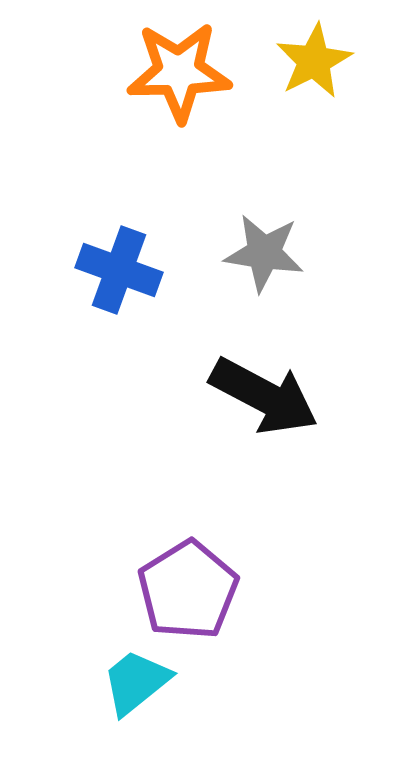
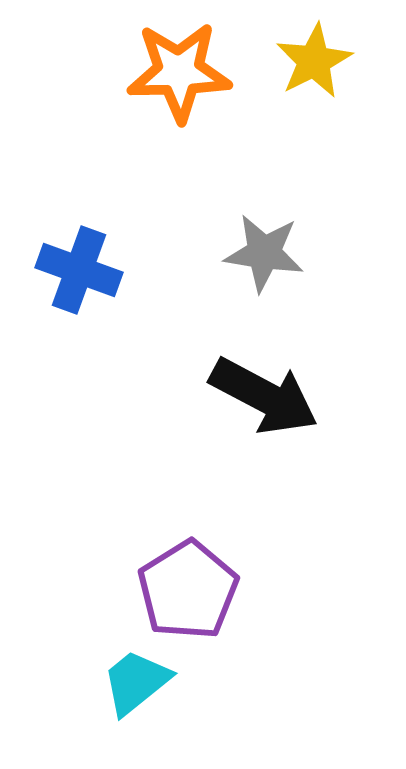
blue cross: moved 40 px left
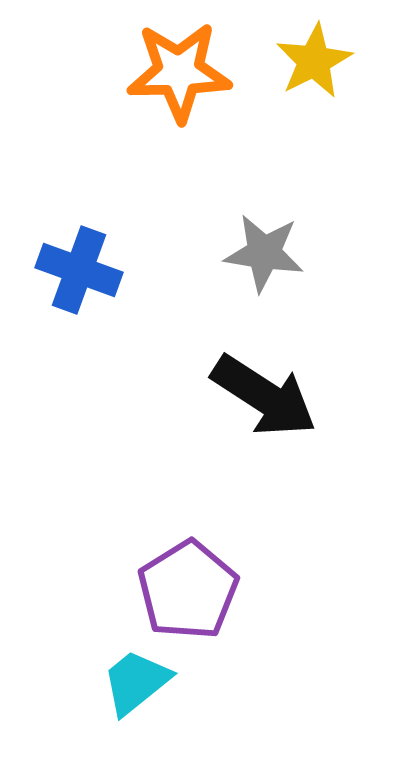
black arrow: rotated 5 degrees clockwise
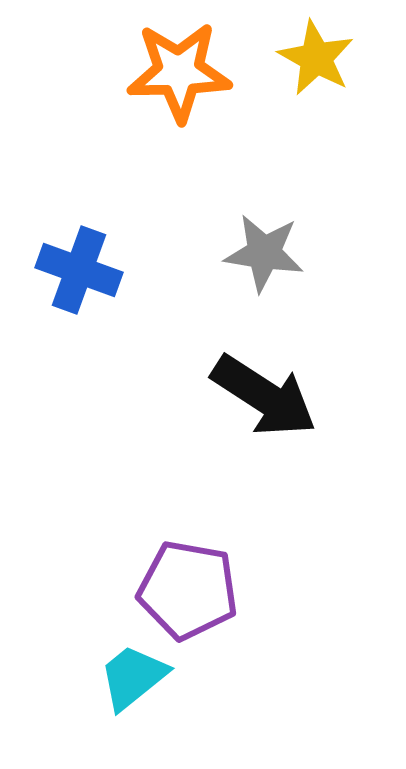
yellow star: moved 2 px right, 3 px up; rotated 16 degrees counterclockwise
purple pentagon: rotated 30 degrees counterclockwise
cyan trapezoid: moved 3 px left, 5 px up
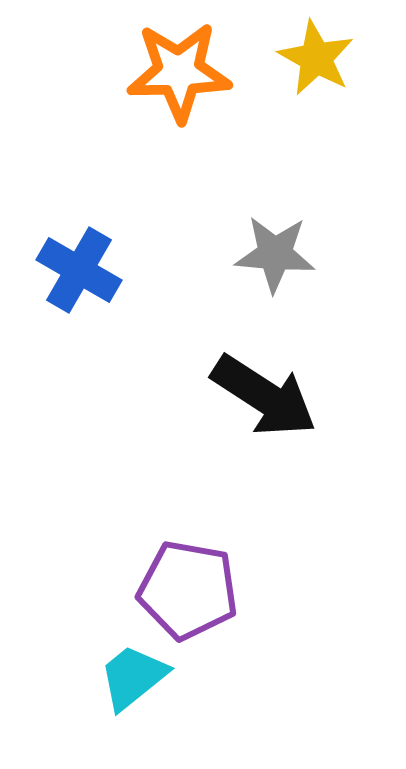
gray star: moved 11 px right, 1 px down; rotated 4 degrees counterclockwise
blue cross: rotated 10 degrees clockwise
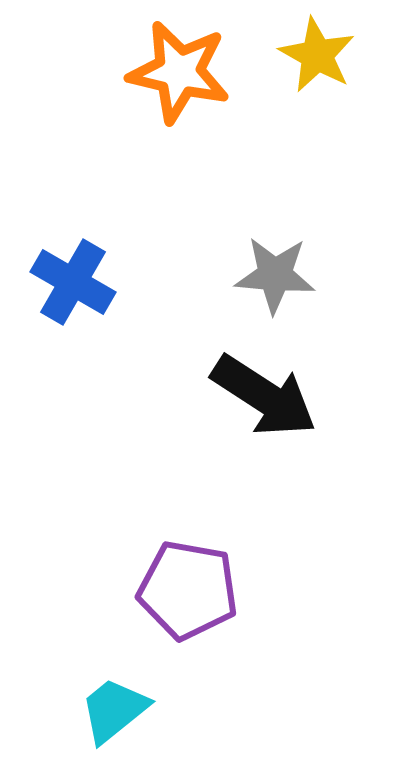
yellow star: moved 1 px right, 3 px up
orange star: rotated 14 degrees clockwise
gray star: moved 21 px down
blue cross: moved 6 px left, 12 px down
cyan trapezoid: moved 19 px left, 33 px down
